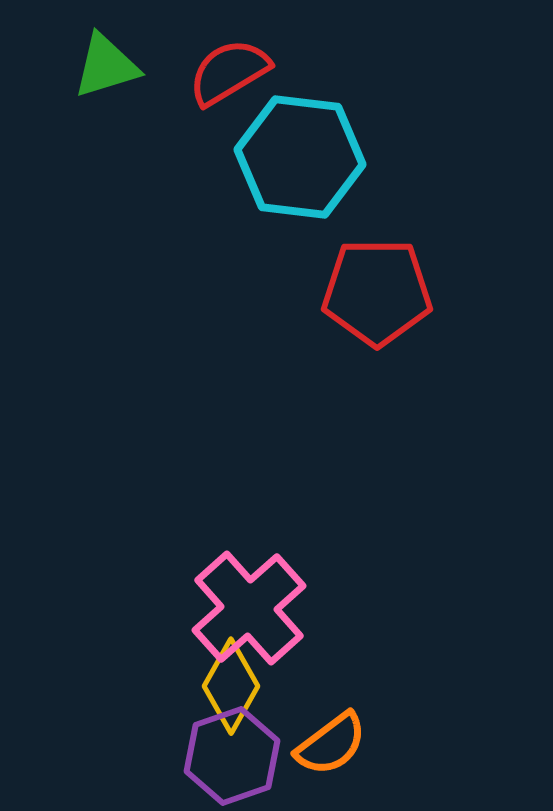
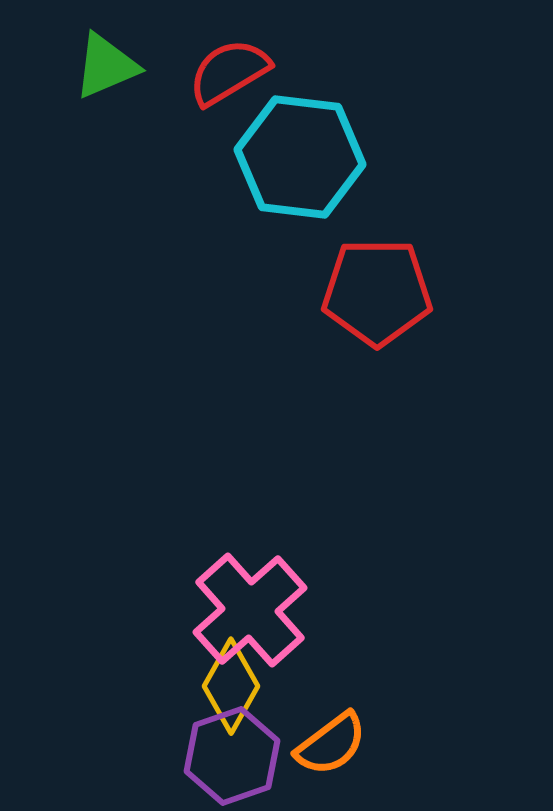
green triangle: rotated 6 degrees counterclockwise
pink cross: moved 1 px right, 2 px down
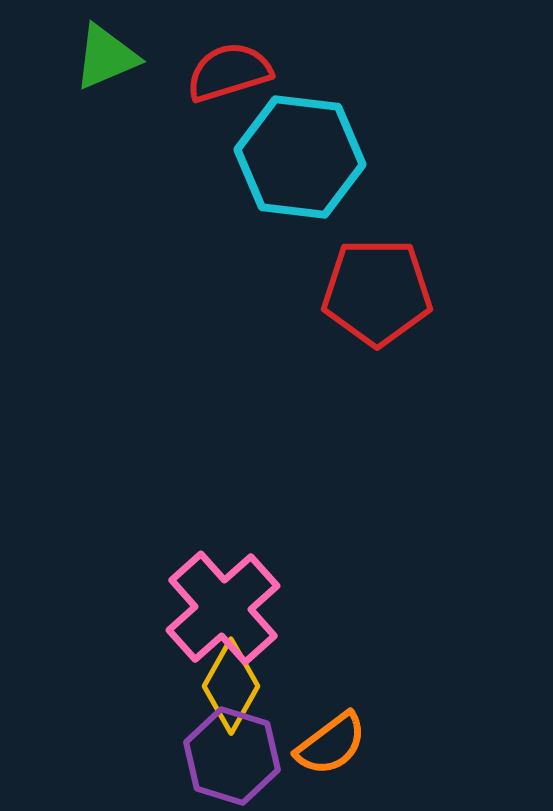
green triangle: moved 9 px up
red semicircle: rotated 14 degrees clockwise
pink cross: moved 27 px left, 2 px up
purple hexagon: rotated 24 degrees counterclockwise
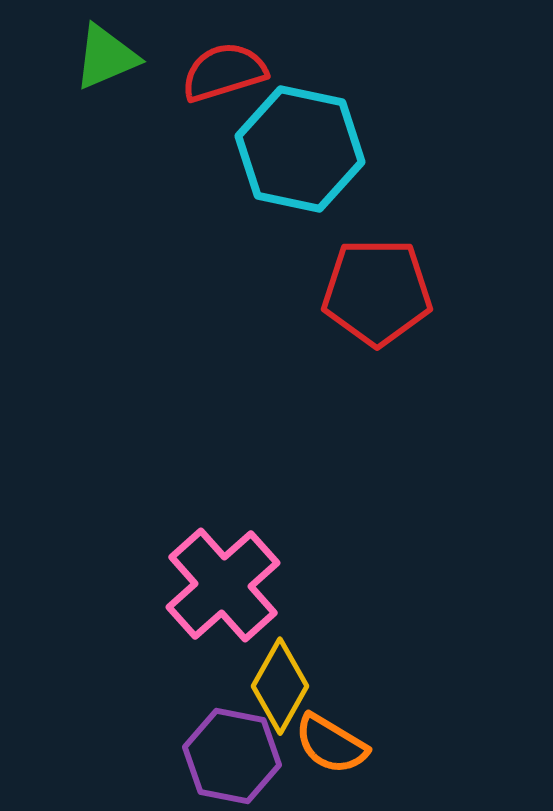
red semicircle: moved 5 px left
cyan hexagon: moved 8 px up; rotated 5 degrees clockwise
pink cross: moved 23 px up
yellow diamond: moved 49 px right
orange semicircle: rotated 68 degrees clockwise
purple hexagon: rotated 6 degrees counterclockwise
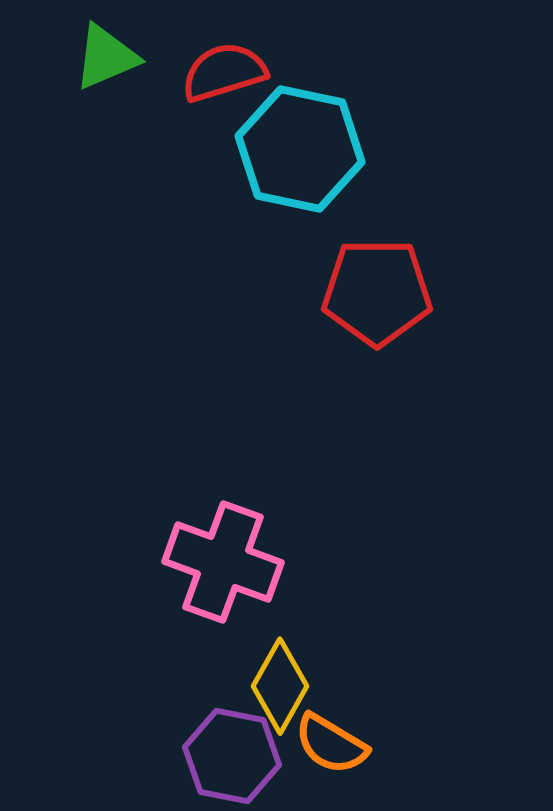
pink cross: moved 23 px up; rotated 28 degrees counterclockwise
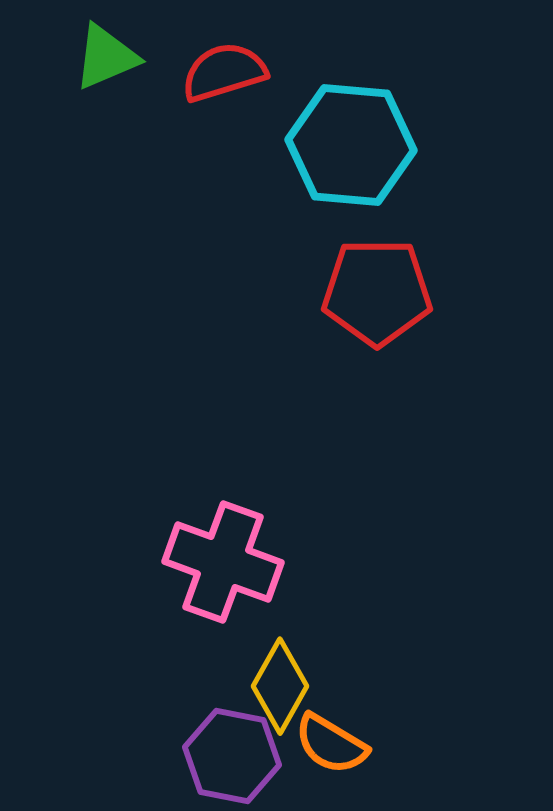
cyan hexagon: moved 51 px right, 4 px up; rotated 7 degrees counterclockwise
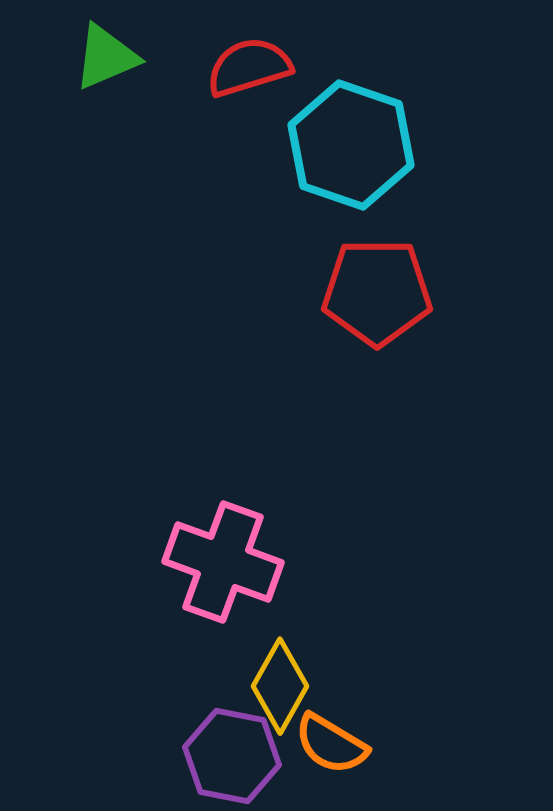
red semicircle: moved 25 px right, 5 px up
cyan hexagon: rotated 14 degrees clockwise
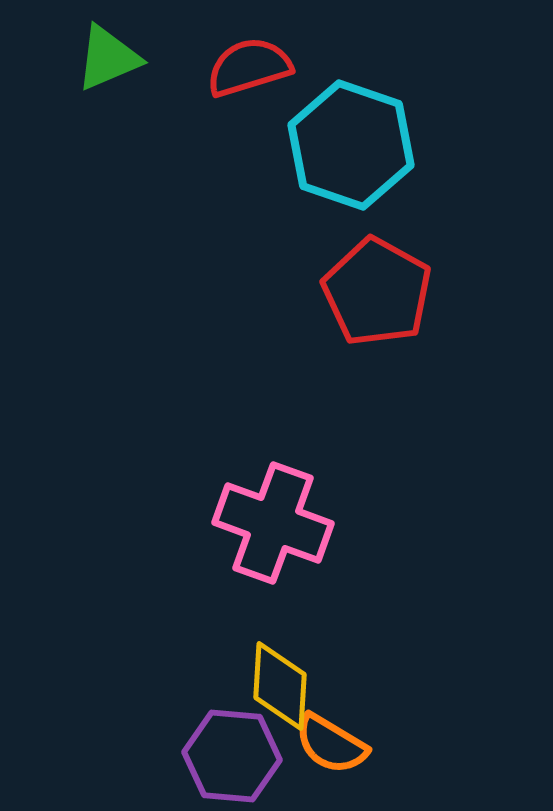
green triangle: moved 2 px right, 1 px down
red pentagon: rotated 29 degrees clockwise
pink cross: moved 50 px right, 39 px up
yellow diamond: rotated 26 degrees counterclockwise
purple hexagon: rotated 6 degrees counterclockwise
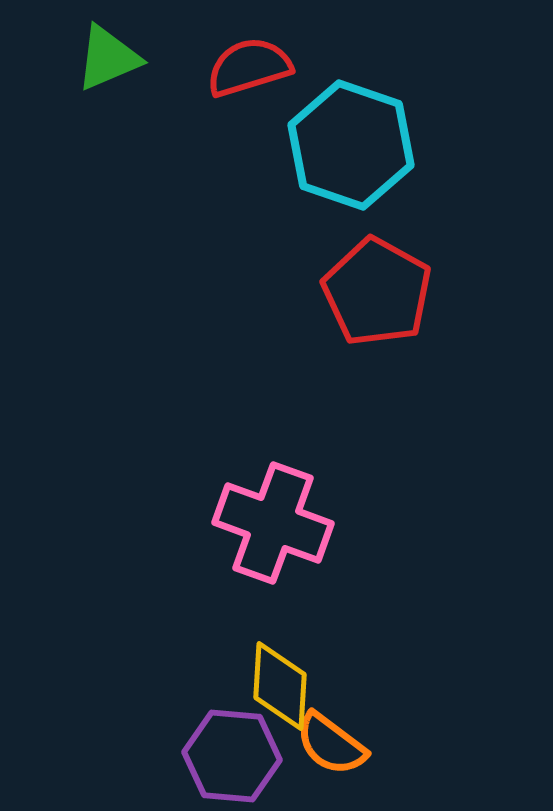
orange semicircle: rotated 6 degrees clockwise
